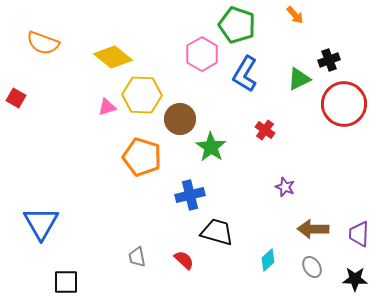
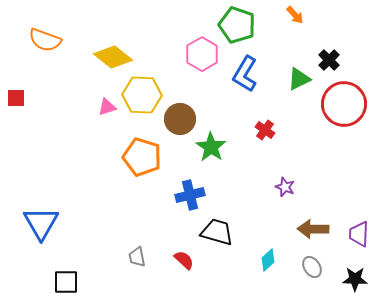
orange semicircle: moved 2 px right, 3 px up
black cross: rotated 25 degrees counterclockwise
red square: rotated 30 degrees counterclockwise
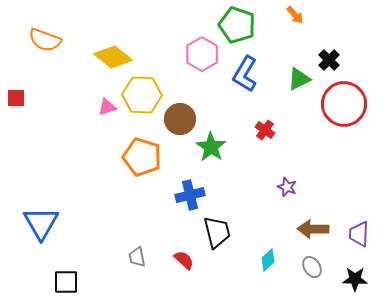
purple star: moved 2 px right
black trapezoid: rotated 60 degrees clockwise
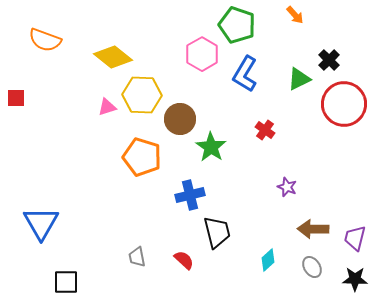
purple trapezoid: moved 4 px left, 4 px down; rotated 12 degrees clockwise
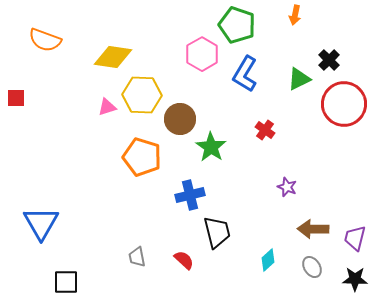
orange arrow: rotated 54 degrees clockwise
yellow diamond: rotated 30 degrees counterclockwise
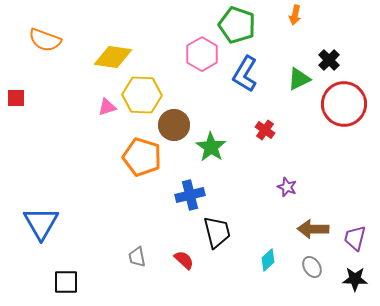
brown circle: moved 6 px left, 6 px down
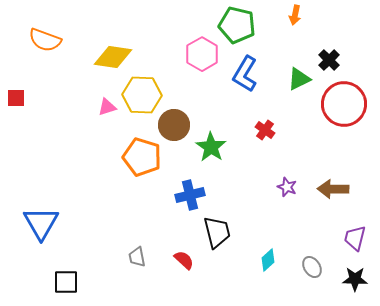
green pentagon: rotated 6 degrees counterclockwise
brown arrow: moved 20 px right, 40 px up
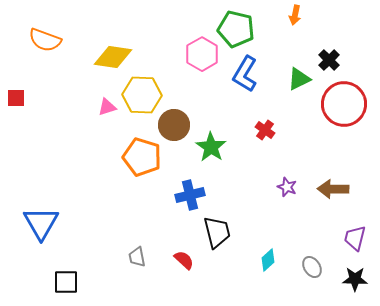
green pentagon: moved 1 px left, 4 px down
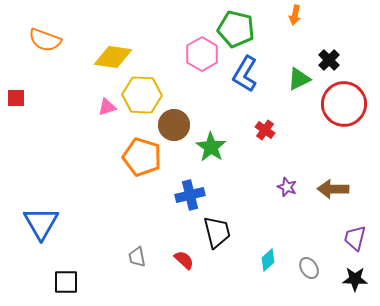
gray ellipse: moved 3 px left, 1 px down
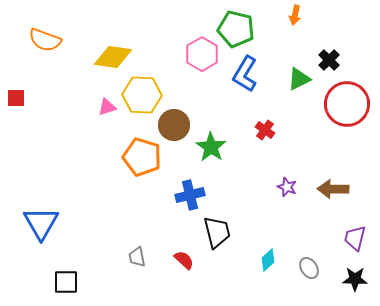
red circle: moved 3 px right
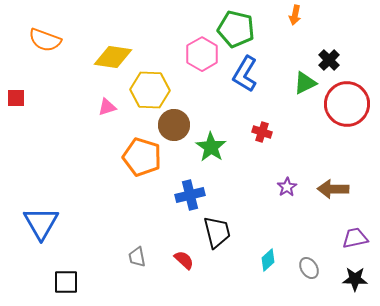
green triangle: moved 6 px right, 4 px down
yellow hexagon: moved 8 px right, 5 px up
red cross: moved 3 px left, 2 px down; rotated 18 degrees counterclockwise
purple star: rotated 18 degrees clockwise
purple trapezoid: rotated 64 degrees clockwise
